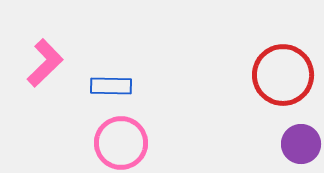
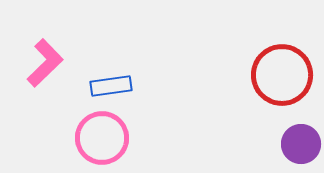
red circle: moved 1 px left
blue rectangle: rotated 9 degrees counterclockwise
pink circle: moved 19 px left, 5 px up
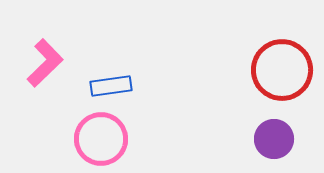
red circle: moved 5 px up
pink circle: moved 1 px left, 1 px down
purple circle: moved 27 px left, 5 px up
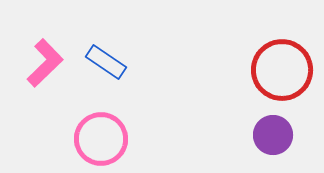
blue rectangle: moved 5 px left, 24 px up; rotated 42 degrees clockwise
purple circle: moved 1 px left, 4 px up
